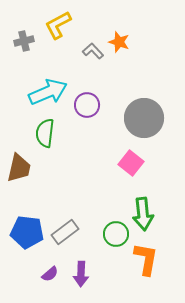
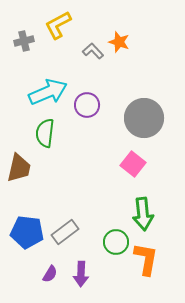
pink square: moved 2 px right, 1 px down
green circle: moved 8 px down
purple semicircle: rotated 18 degrees counterclockwise
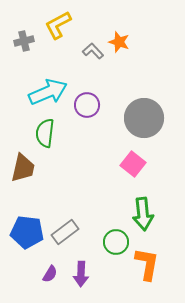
brown trapezoid: moved 4 px right
orange L-shape: moved 1 px right, 5 px down
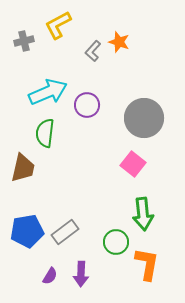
gray L-shape: rotated 95 degrees counterclockwise
blue pentagon: moved 1 px up; rotated 16 degrees counterclockwise
purple semicircle: moved 2 px down
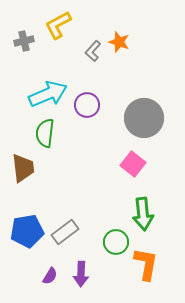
cyan arrow: moved 2 px down
brown trapezoid: rotated 20 degrees counterclockwise
orange L-shape: moved 1 px left
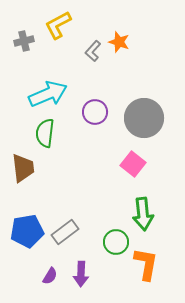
purple circle: moved 8 px right, 7 px down
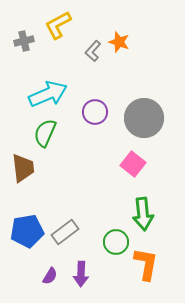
green semicircle: rotated 16 degrees clockwise
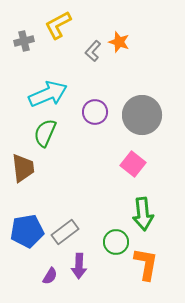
gray circle: moved 2 px left, 3 px up
purple arrow: moved 2 px left, 8 px up
